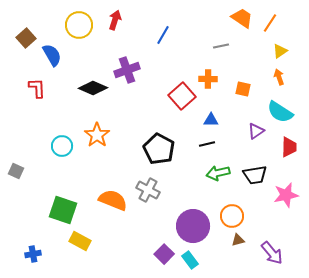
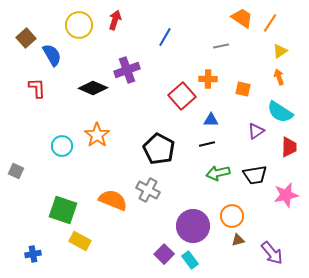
blue line: moved 2 px right, 2 px down
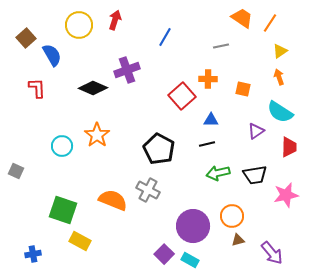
cyan rectangle: rotated 24 degrees counterclockwise
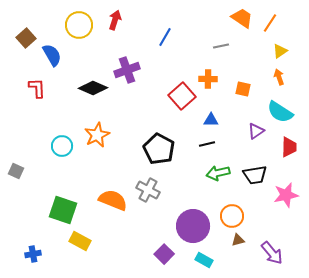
orange star: rotated 10 degrees clockwise
cyan rectangle: moved 14 px right
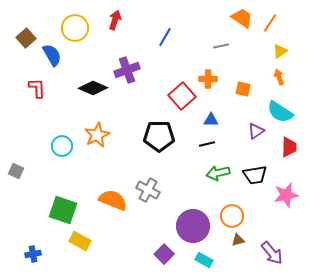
yellow circle: moved 4 px left, 3 px down
black pentagon: moved 13 px up; rotated 28 degrees counterclockwise
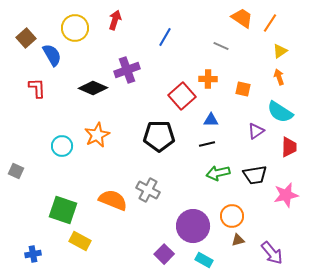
gray line: rotated 35 degrees clockwise
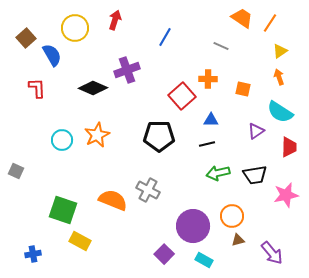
cyan circle: moved 6 px up
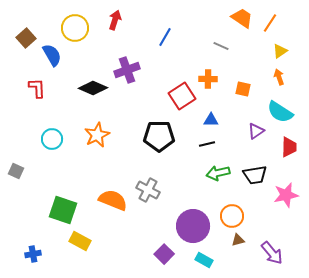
red square: rotated 8 degrees clockwise
cyan circle: moved 10 px left, 1 px up
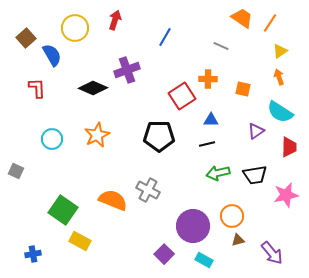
green square: rotated 16 degrees clockwise
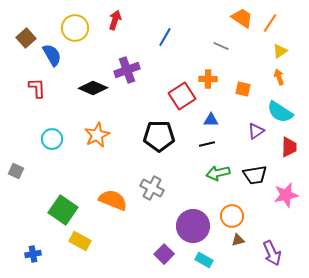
gray cross: moved 4 px right, 2 px up
purple arrow: rotated 15 degrees clockwise
